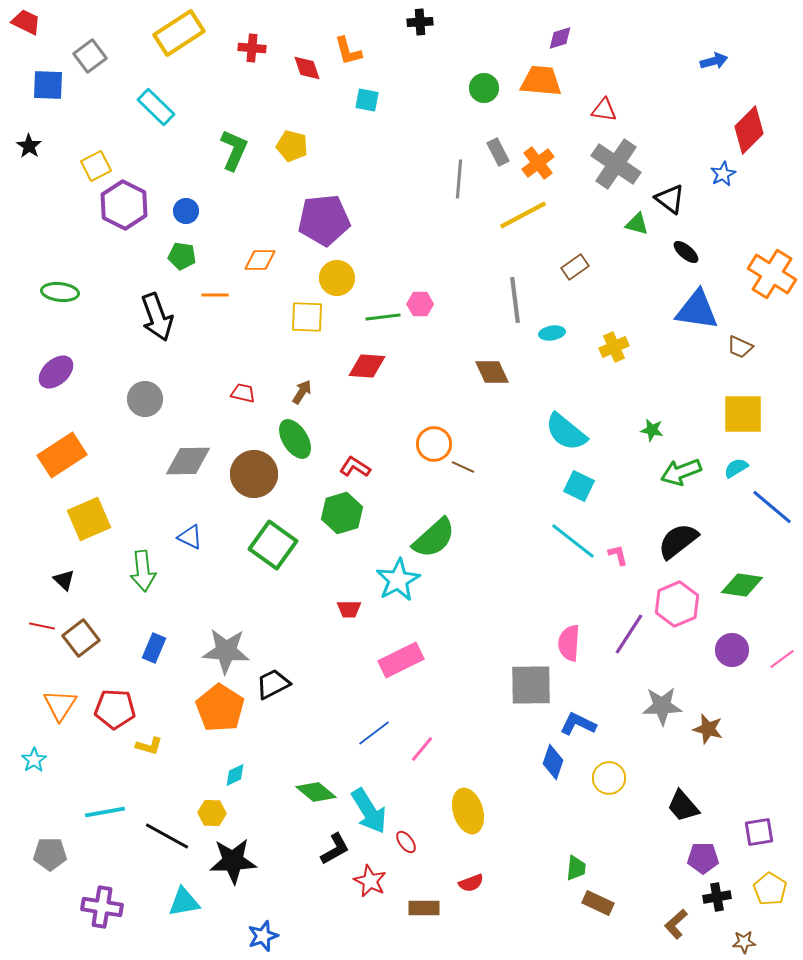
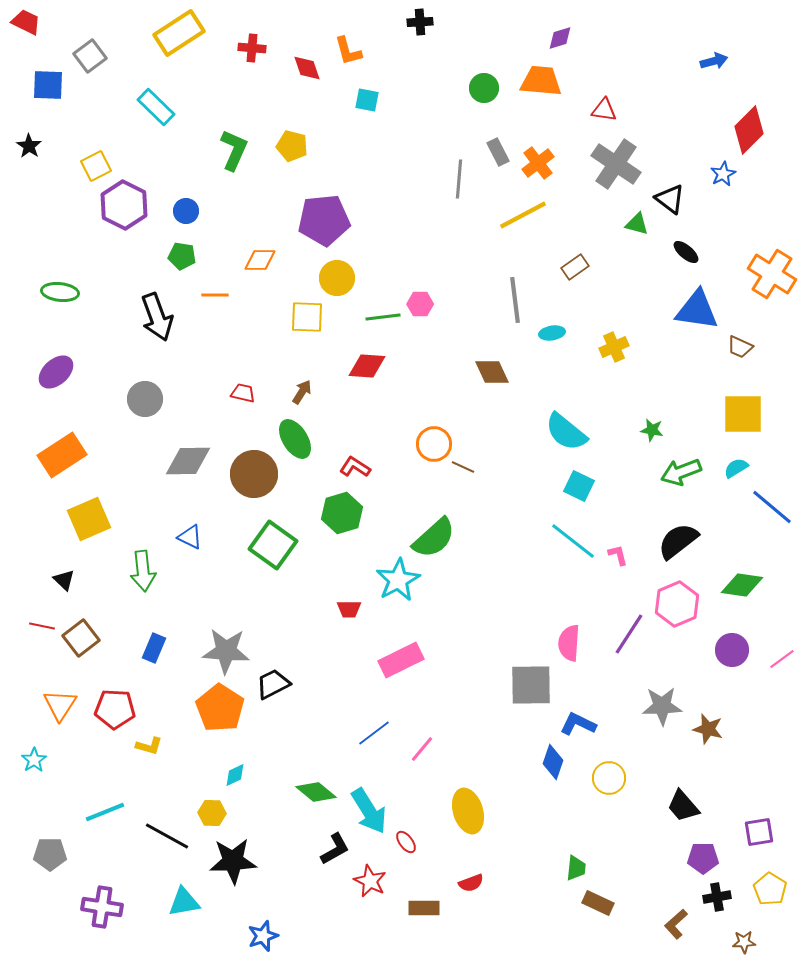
cyan line at (105, 812): rotated 12 degrees counterclockwise
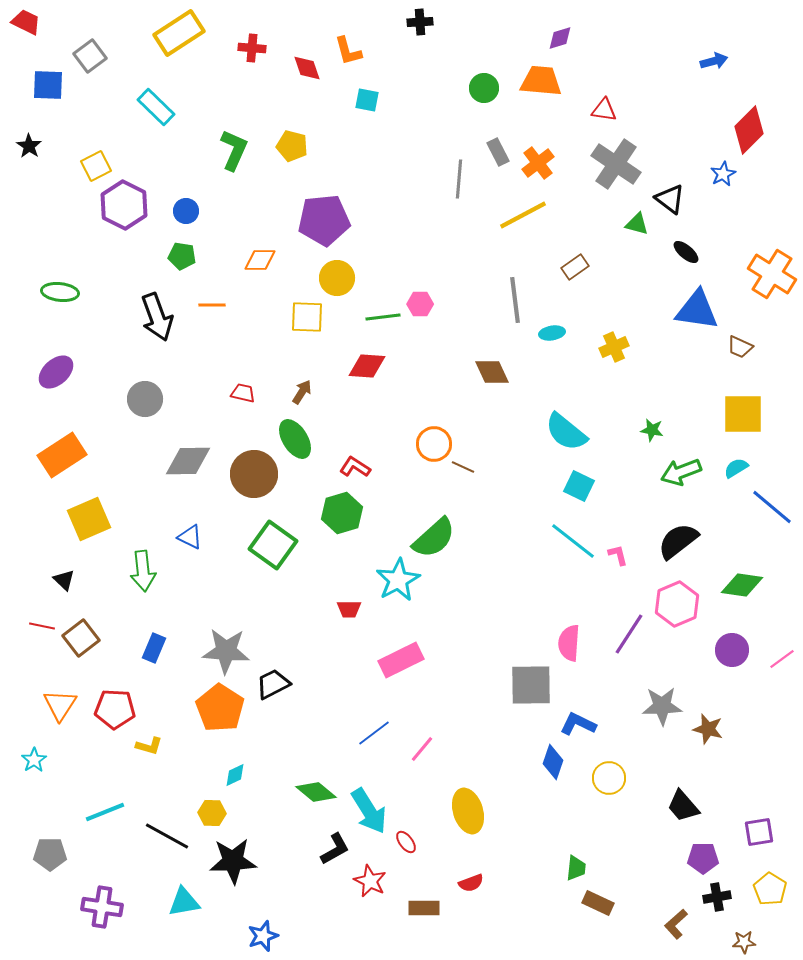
orange line at (215, 295): moved 3 px left, 10 px down
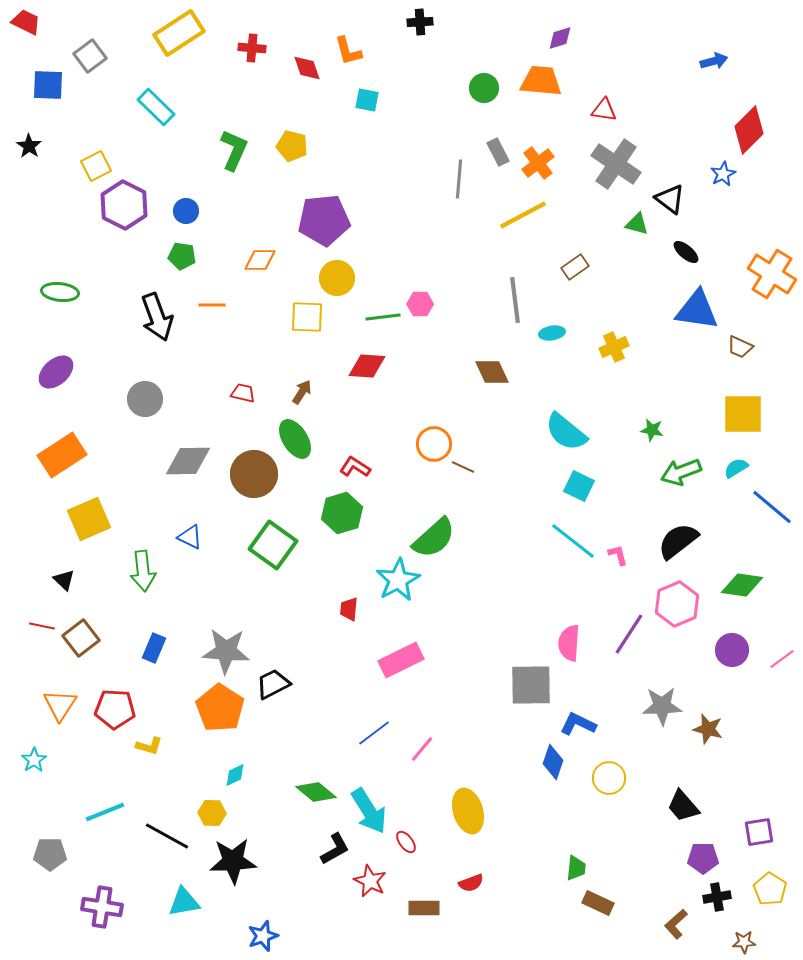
red trapezoid at (349, 609): rotated 95 degrees clockwise
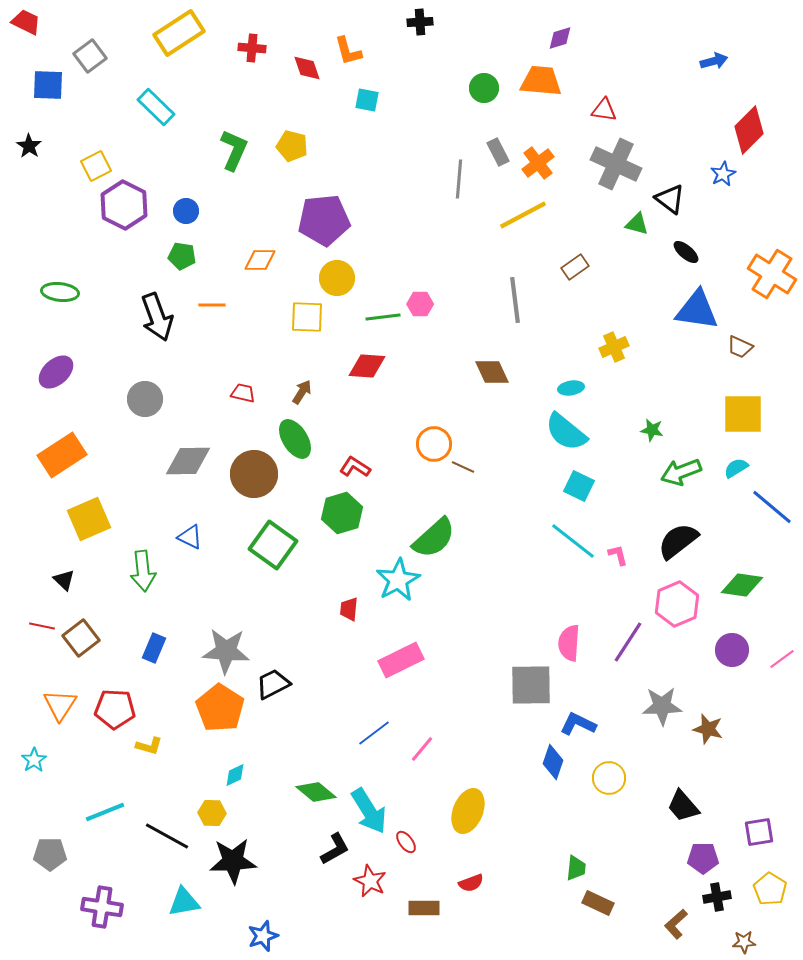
gray cross at (616, 164): rotated 9 degrees counterclockwise
cyan ellipse at (552, 333): moved 19 px right, 55 px down
purple line at (629, 634): moved 1 px left, 8 px down
yellow ellipse at (468, 811): rotated 39 degrees clockwise
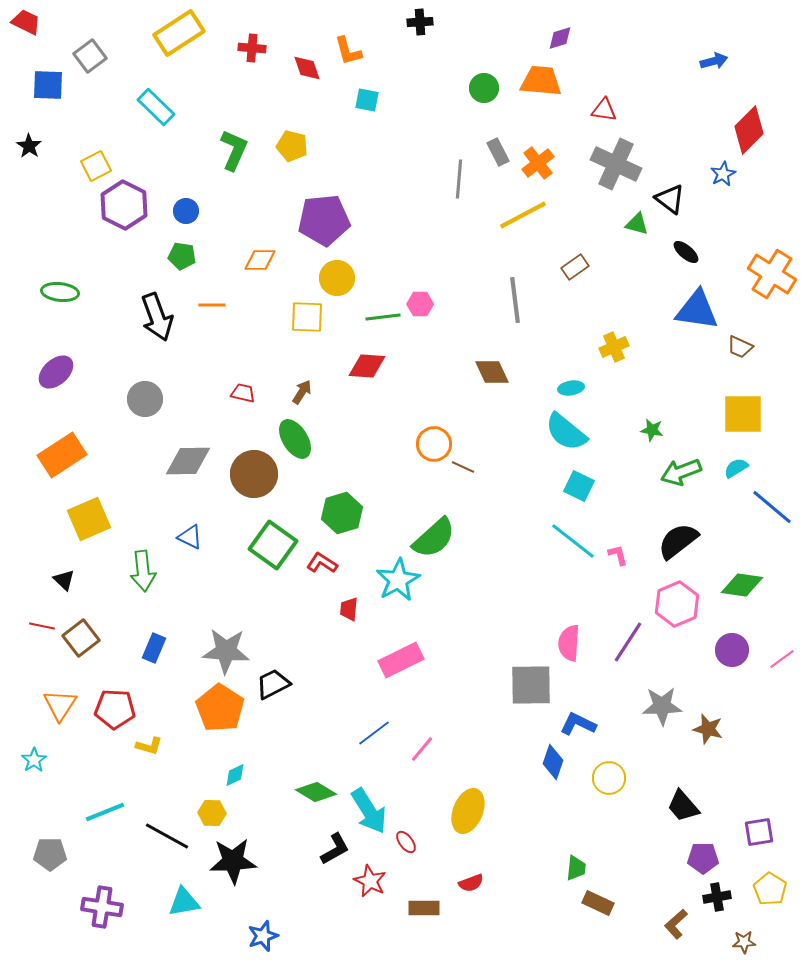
red L-shape at (355, 467): moved 33 px left, 96 px down
green diamond at (316, 792): rotated 9 degrees counterclockwise
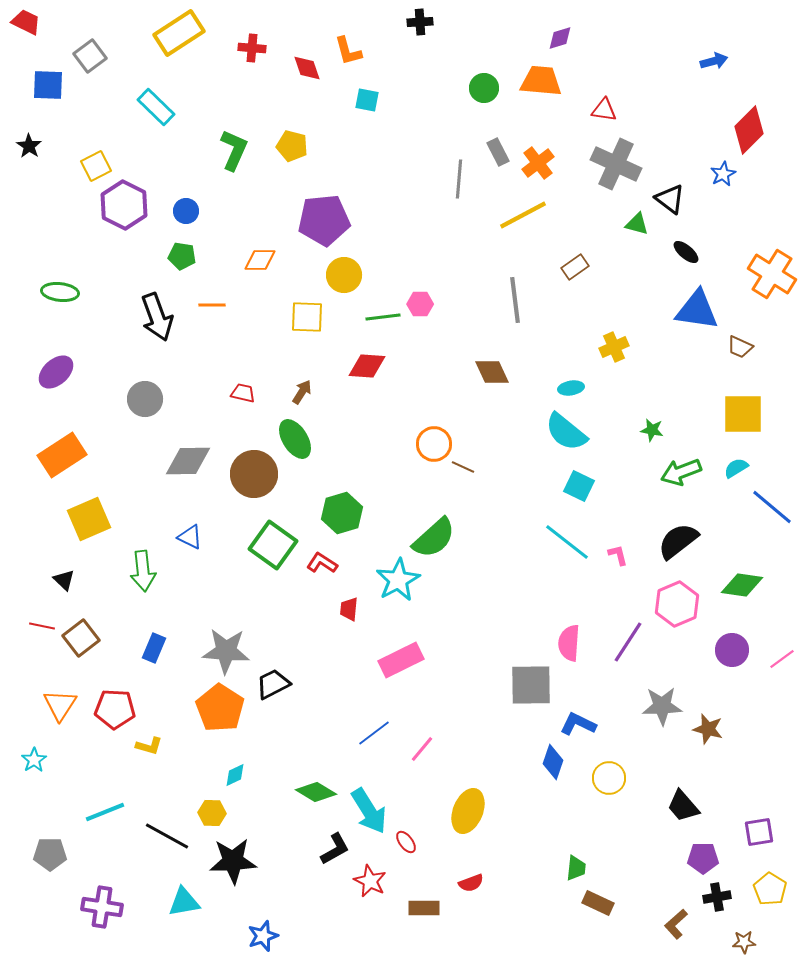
yellow circle at (337, 278): moved 7 px right, 3 px up
cyan line at (573, 541): moved 6 px left, 1 px down
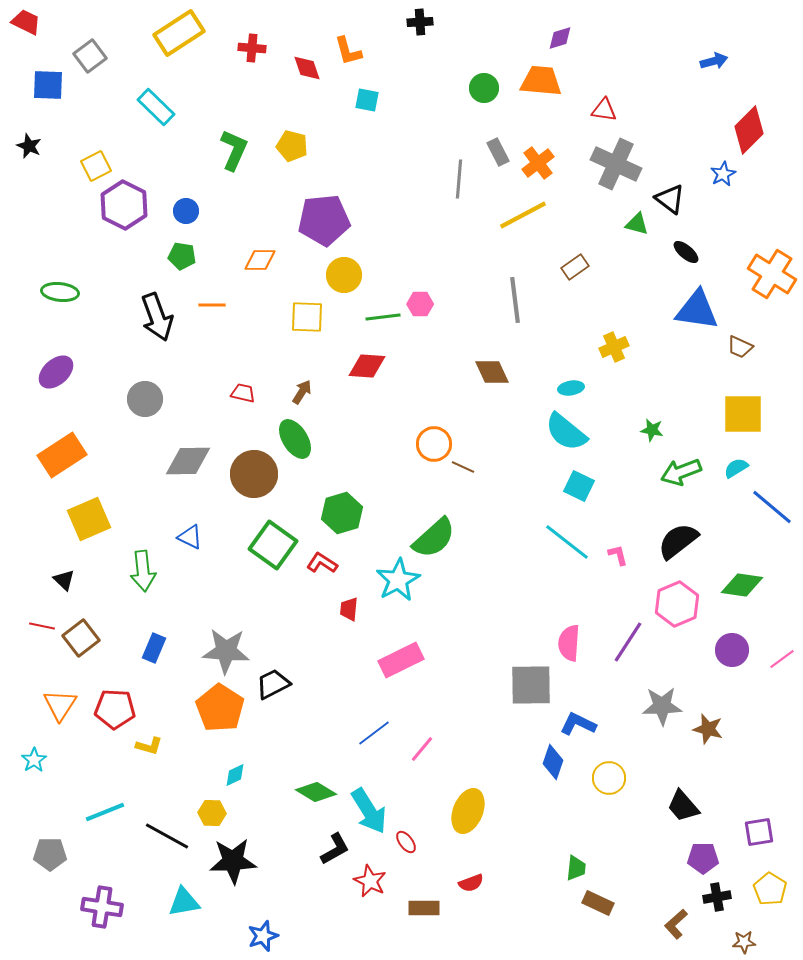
black star at (29, 146): rotated 10 degrees counterclockwise
